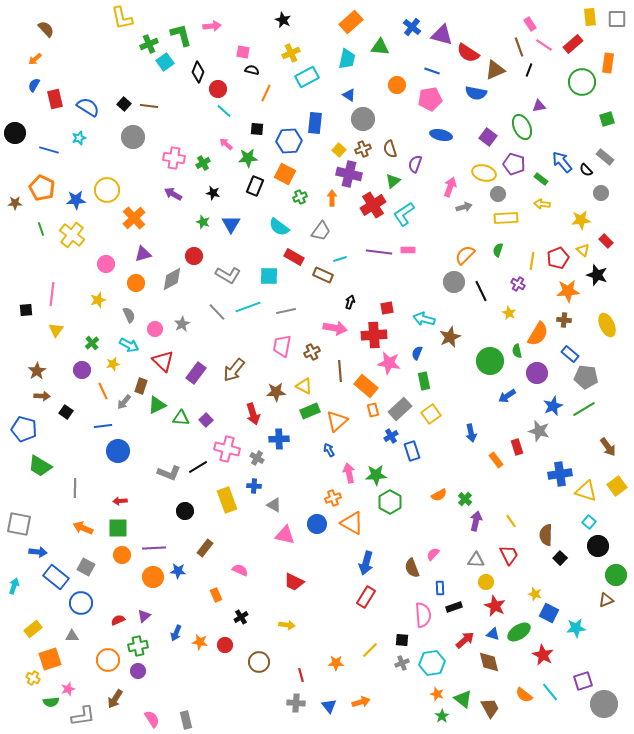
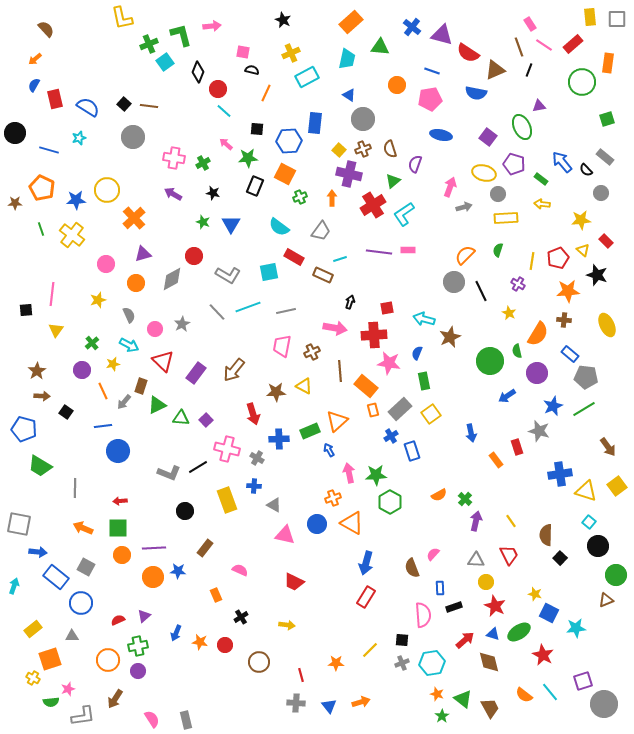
cyan square at (269, 276): moved 4 px up; rotated 12 degrees counterclockwise
green rectangle at (310, 411): moved 20 px down
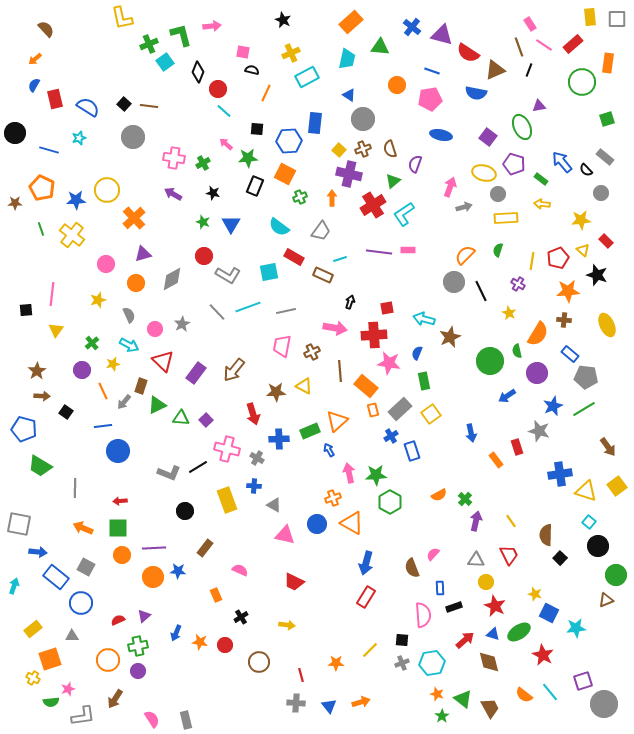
red circle at (194, 256): moved 10 px right
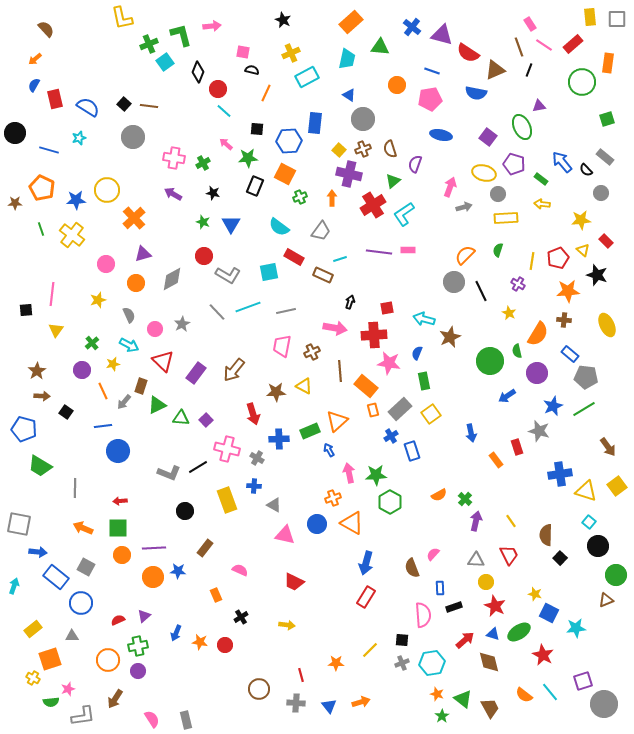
brown circle at (259, 662): moved 27 px down
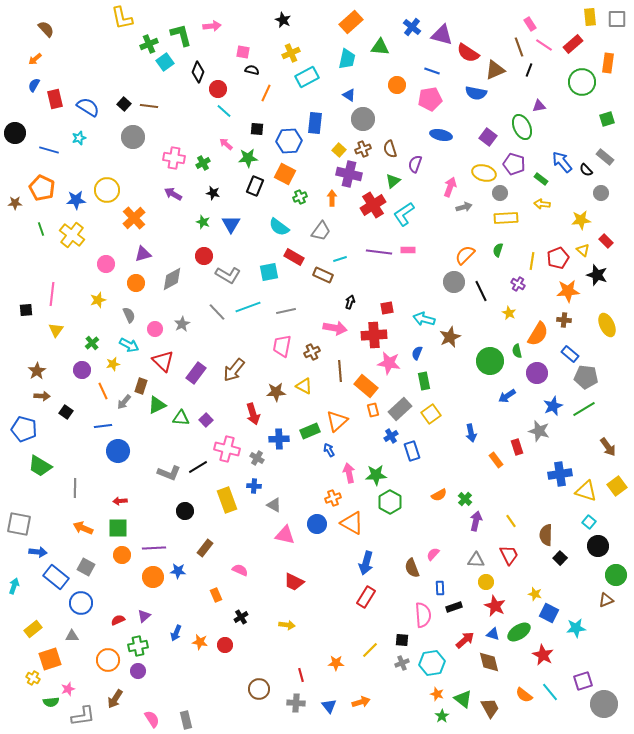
gray circle at (498, 194): moved 2 px right, 1 px up
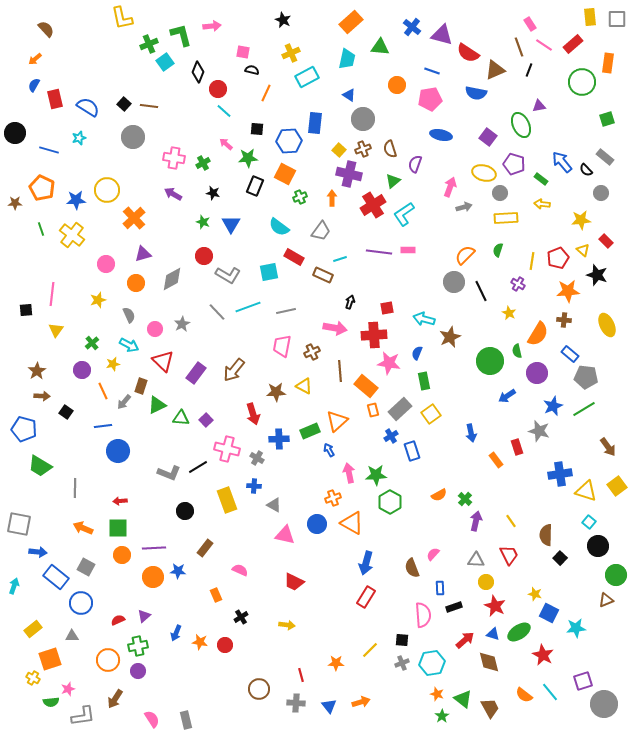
green ellipse at (522, 127): moved 1 px left, 2 px up
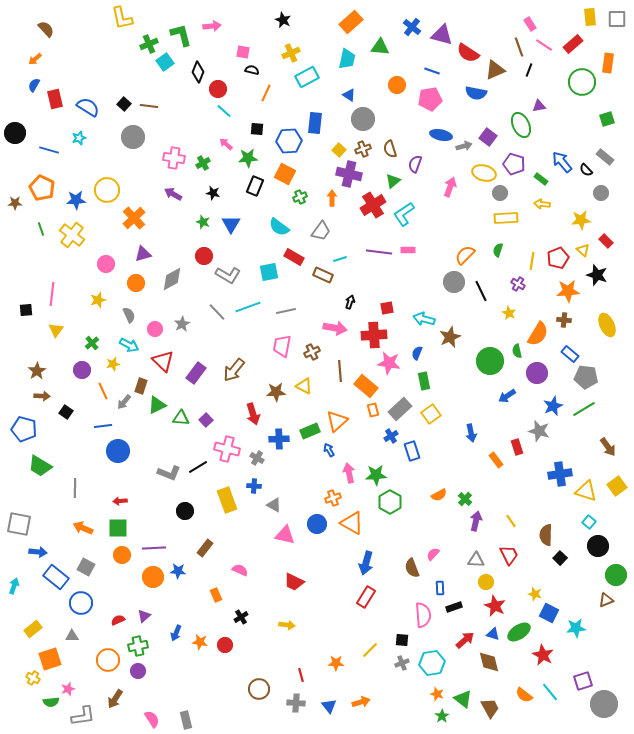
gray arrow at (464, 207): moved 61 px up
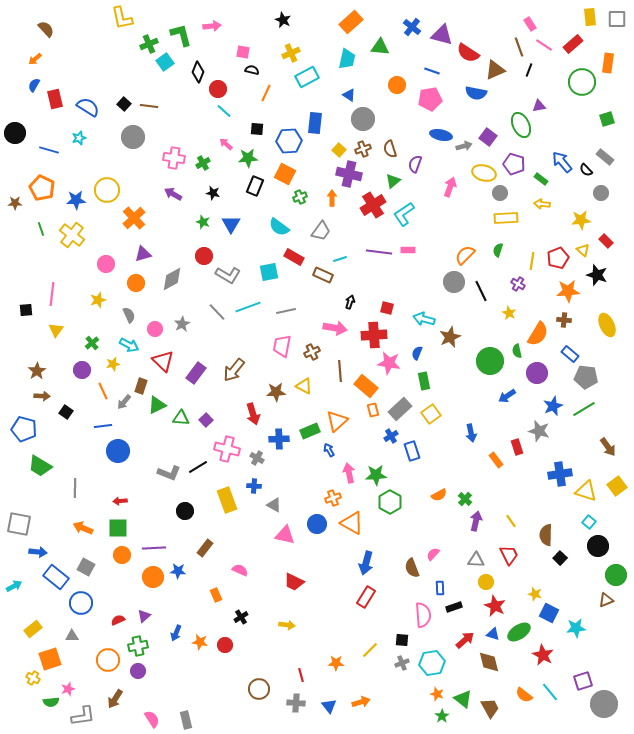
red square at (387, 308): rotated 24 degrees clockwise
cyan arrow at (14, 586): rotated 42 degrees clockwise
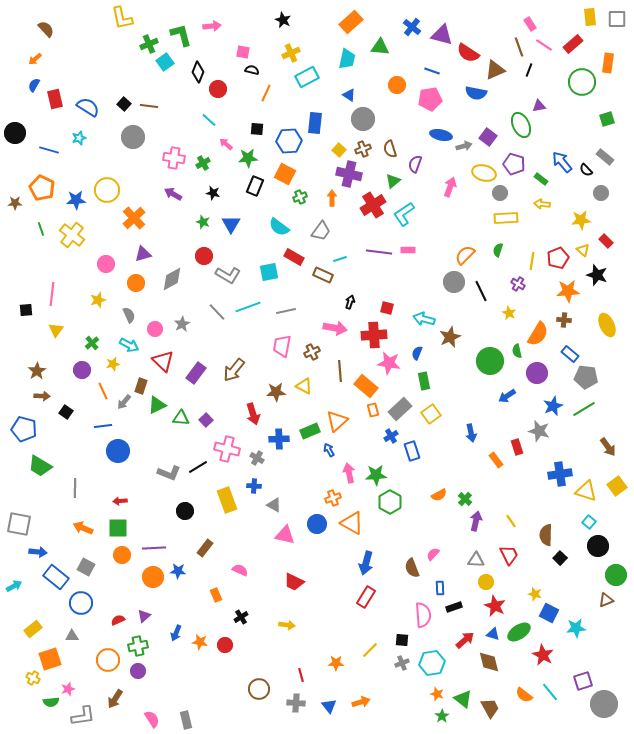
cyan line at (224, 111): moved 15 px left, 9 px down
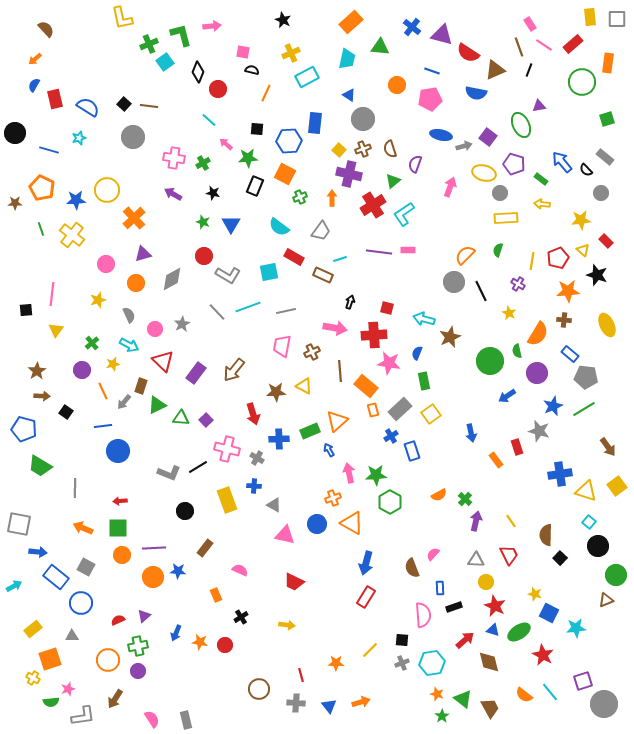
blue triangle at (493, 634): moved 4 px up
